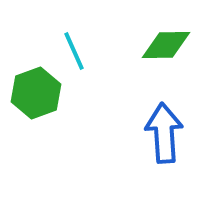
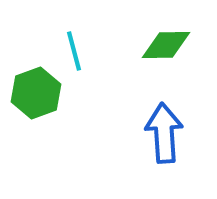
cyan line: rotated 9 degrees clockwise
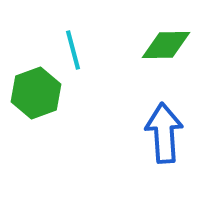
cyan line: moved 1 px left, 1 px up
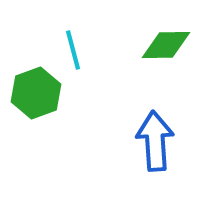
blue arrow: moved 9 px left, 8 px down
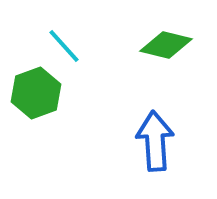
green diamond: rotated 15 degrees clockwise
cyan line: moved 9 px left, 4 px up; rotated 27 degrees counterclockwise
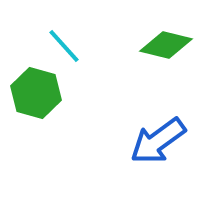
green hexagon: rotated 24 degrees counterclockwise
blue arrow: moved 3 px right; rotated 122 degrees counterclockwise
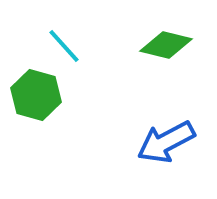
green hexagon: moved 2 px down
blue arrow: moved 8 px right, 1 px down; rotated 8 degrees clockwise
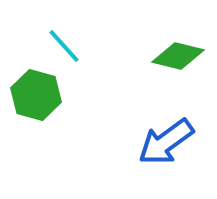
green diamond: moved 12 px right, 11 px down
blue arrow: rotated 8 degrees counterclockwise
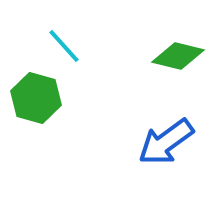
green hexagon: moved 3 px down
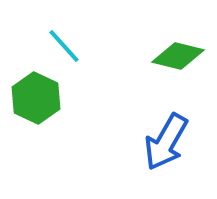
green hexagon: rotated 9 degrees clockwise
blue arrow: rotated 24 degrees counterclockwise
